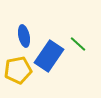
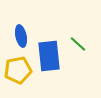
blue ellipse: moved 3 px left
blue rectangle: rotated 40 degrees counterclockwise
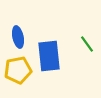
blue ellipse: moved 3 px left, 1 px down
green line: moved 9 px right; rotated 12 degrees clockwise
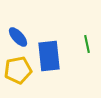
blue ellipse: rotated 30 degrees counterclockwise
green line: rotated 24 degrees clockwise
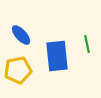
blue ellipse: moved 3 px right, 2 px up
blue rectangle: moved 8 px right
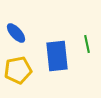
blue ellipse: moved 5 px left, 2 px up
